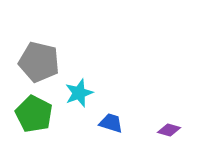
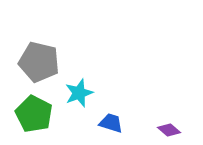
purple diamond: rotated 25 degrees clockwise
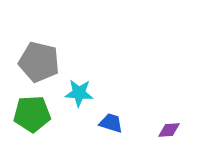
cyan star: rotated 24 degrees clockwise
green pentagon: moved 2 px left; rotated 30 degrees counterclockwise
purple diamond: rotated 45 degrees counterclockwise
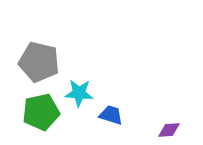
green pentagon: moved 9 px right, 2 px up; rotated 9 degrees counterclockwise
blue trapezoid: moved 8 px up
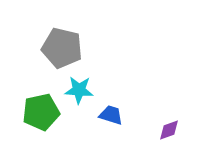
gray pentagon: moved 23 px right, 14 px up
cyan star: moved 3 px up
purple diamond: rotated 15 degrees counterclockwise
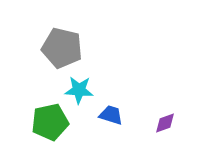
green pentagon: moved 9 px right, 10 px down
purple diamond: moved 4 px left, 7 px up
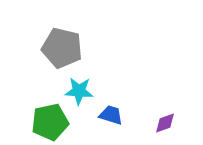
cyan star: moved 1 px down
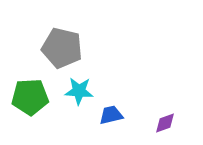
blue trapezoid: rotated 30 degrees counterclockwise
green pentagon: moved 20 px left, 25 px up; rotated 9 degrees clockwise
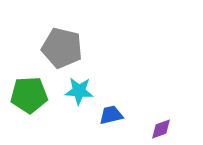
green pentagon: moved 1 px left, 2 px up
purple diamond: moved 4 px left, 6 px down
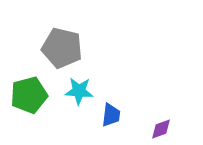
green pentagon: rotated 12 degrees counterclockwise
blue trapezoid: rotated 110 degrees clockwise
